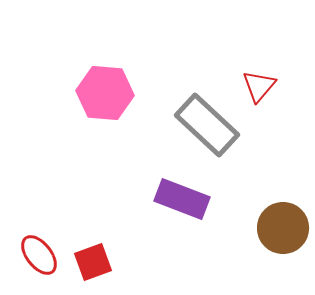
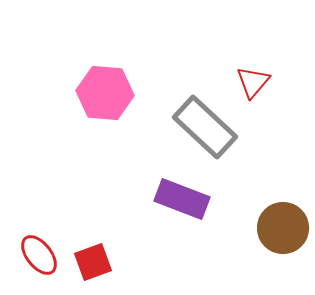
red triangle: moved 6 px left, 4 px up
gray rectangle: moved 2 px left, 2 px down
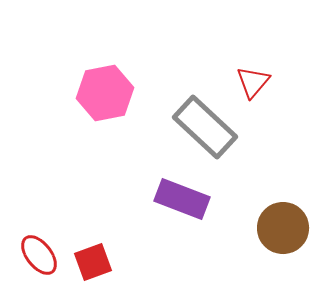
pink hexagon: rotated 16 degrees counterclockwise
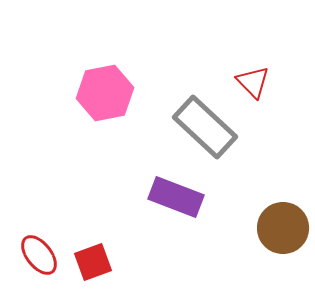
red triangle: rotated 24 degrees counterclockwise
purple rectangle: moved 6 px left, 2 px up
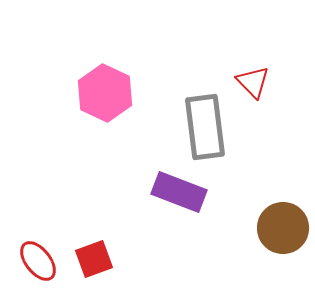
pink hexagon: rotated 24 degrees counterclockwise
gray rectangle: rotated 40 degrees clockwise
purple rectangle: moved 3 px right, 5 px up
red ellipse: moved 1 px left, 6 px down
red square: moved 1 px right, 3 px up
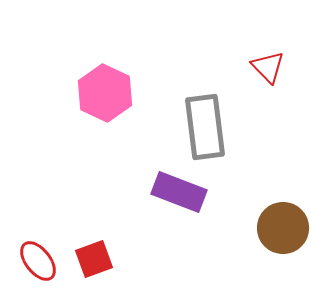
red triangle: moved 15 px right, 15 px up
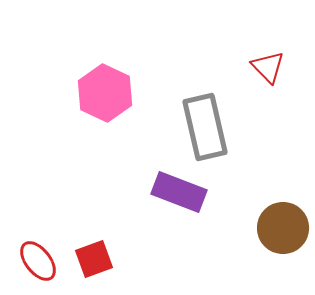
gray rectangle: rotated 6 degrees counterclockwise
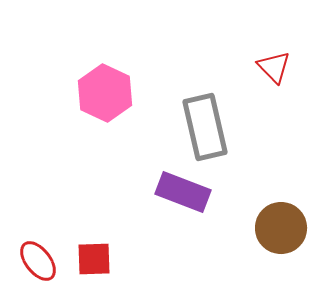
red triangle: moved 6 px right
purple rectangle: moved 4 px right
brown circle: moved 2 px left
red square: rotated 18 degrees clockwise
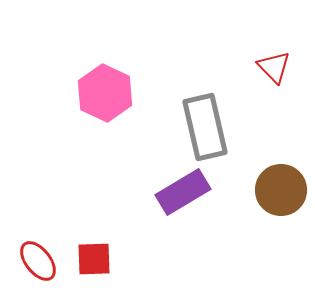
purple rectangle: rotated 52 degrees counterclockwise
brown circle: moved 38 px up
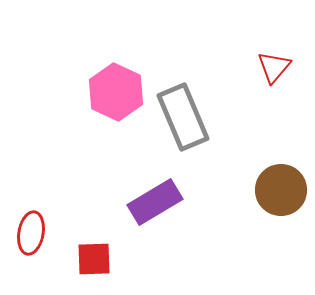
red triangle: rotated 24 degrees clockwise
pink hexagon: moved 11 px right, 1 px up
gray rectangle: moved 22 px left, 10 px up; rotated 10 degrees counterclockwise
purple rectangle: moved 28 px left, 10 px down
red ellipse: moved 7 px left, 28 px up; rotated 48 degrees clockwise
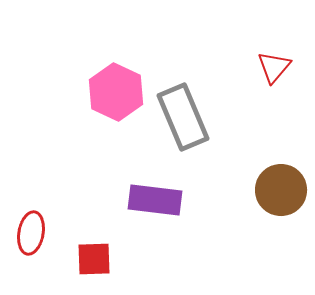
purple rectangle: moved 2 px up; rotated 38 degrees clockwise
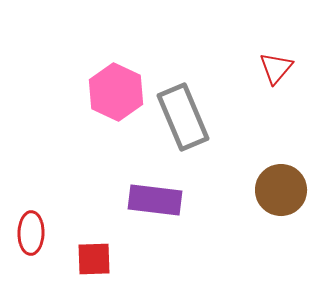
red triangle: moved 2 px right, 1 px down
red ellipse: rotated 9 degrees counterclockwise
